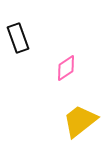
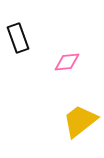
pink diamond: moved 1 px right, 6 px up; rotated 28 degrees clockwise
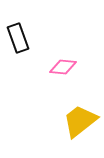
pink diamond: moved 4 px left, 5 px down; rotated 12 degrees clockwise
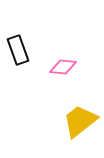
black rectangle: moved 12 px down
